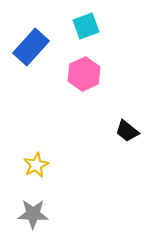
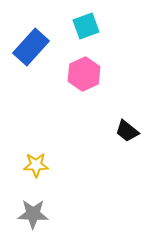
yellow star: rotated 25 degrees clockwise
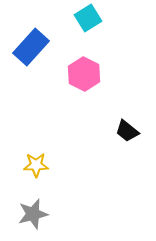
cyan square: moved 2 px right, 8 px up; rotated 12 degrees counterclockwise
pink hexagon: rotated 8 degrees counterclockwise
gray star: rotated 16 degrees counterclockwise
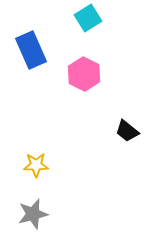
blue rectangle: moved 3 px down; rotated 66 degrees counterclockwise
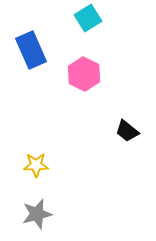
gray star: moved 4 px right
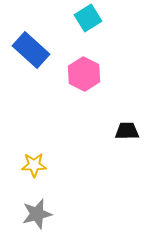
blue rectangle: rotated 24 degrees counterclockwise
black trapezoid: rotated 140 degrees clockwise
yellow star: moved 2 px left
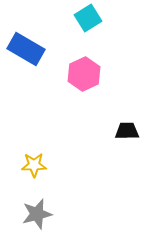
blue rectangle: moved 5 px left, 1 px up; rotated 12 degrees counterclockwise
pink hexagon: rotated 8 degrees clockwise
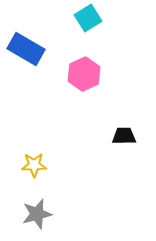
black trapezoid: moved 3 px left, 5 px down
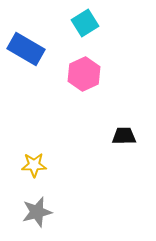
cyan square: moved 3 px left, 5 px down
gray star: moved 2 px up
